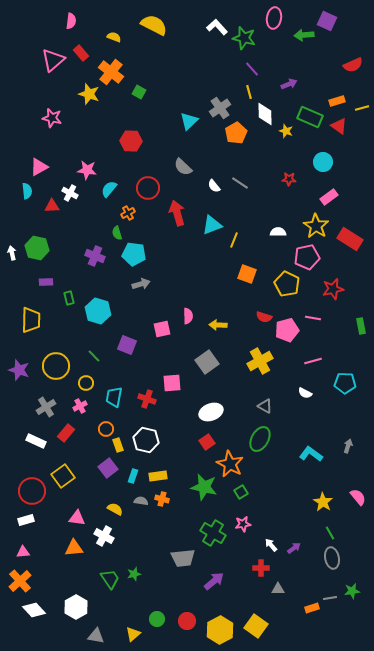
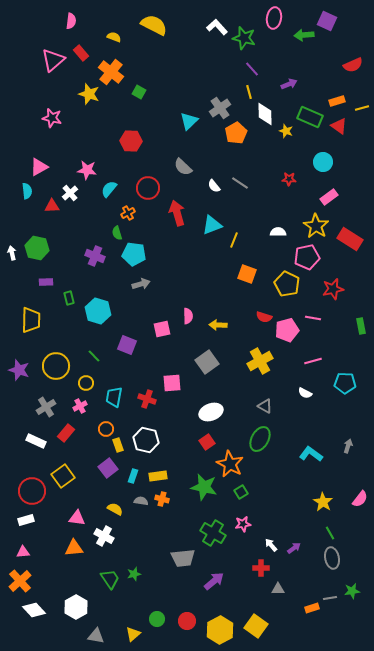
white cross at (70, 193): rotated 21 degrees clockwise
pink semicircle at (358, 497): moved 2 px right, 2 px down; rotated 78 degrees clockwise
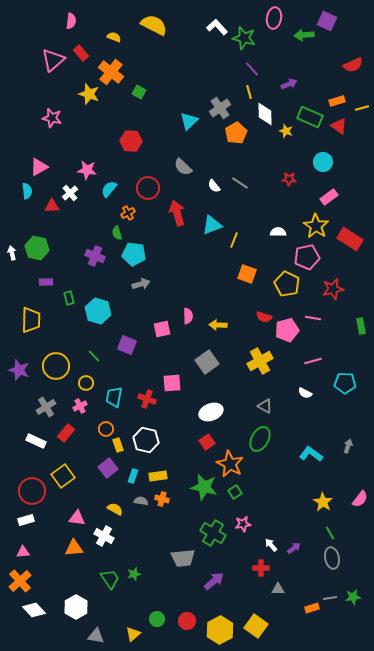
green square at (241, 492): moved 6 px left
green star at (352, 591): moved 1 px right, 6 px down
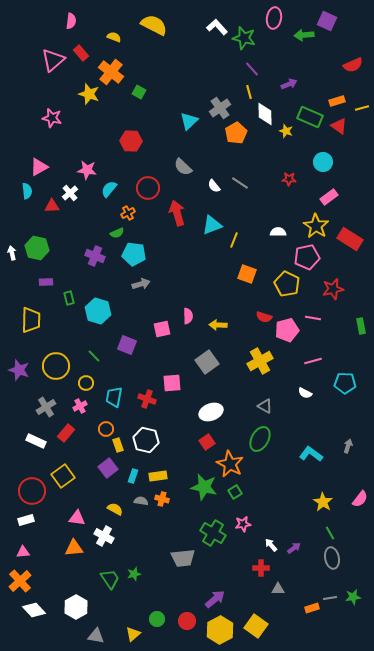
green semicircle at (117, 233): rotated 96 degrees counterclockwise
purple arrow at (214, 581): moved 1 px right, 18 px down
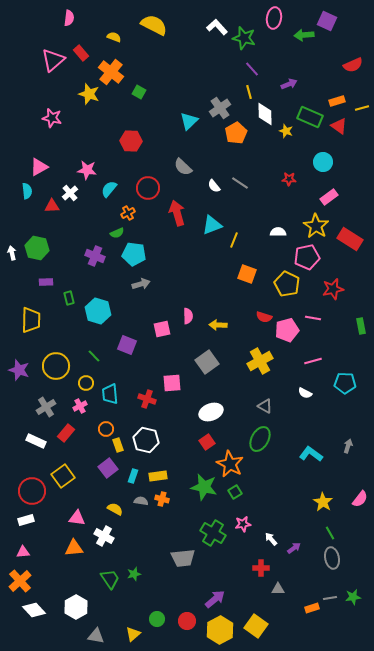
pink semicircle at (71, 21): moved 2 px left, 3 px up
cyan trapezoid at (114, 397): moved 4 px left, 3 px up; rotated 15 degrees counterclockwise
white arrow at (271, 545): moved 6 px up
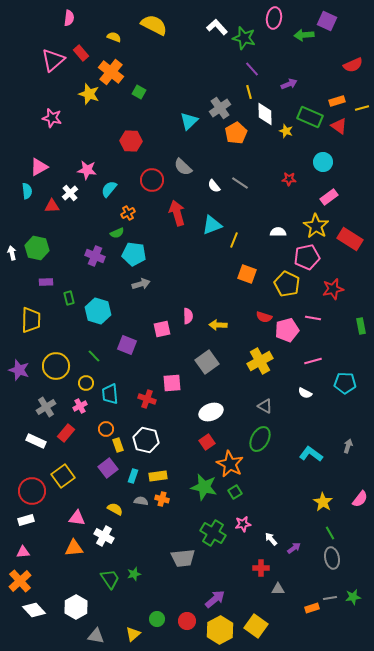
red circle at (148, 188): moved 4 px right, 8 px up
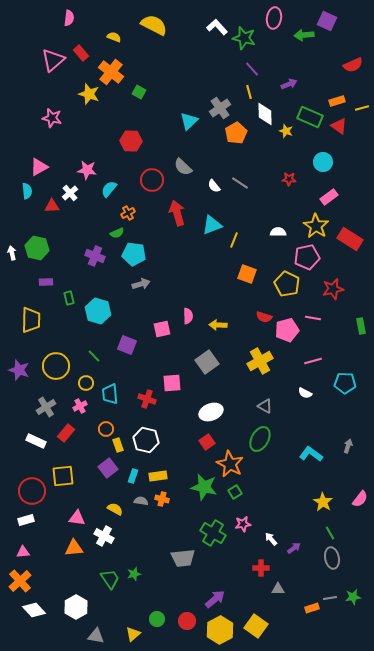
yellow square at (63, 476): rotated 30 degrees clockwise
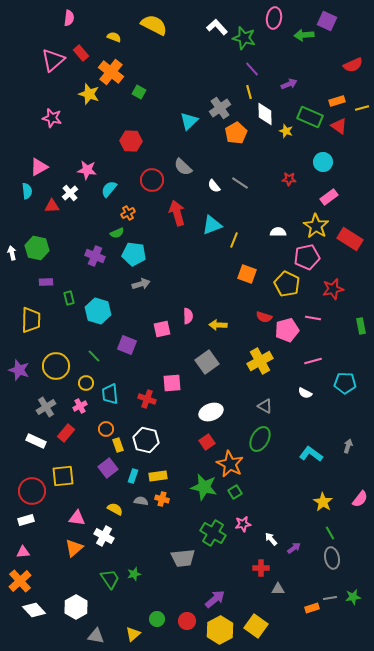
orange triangle at (74, 548): rotated 36 degrees counterclockwise
